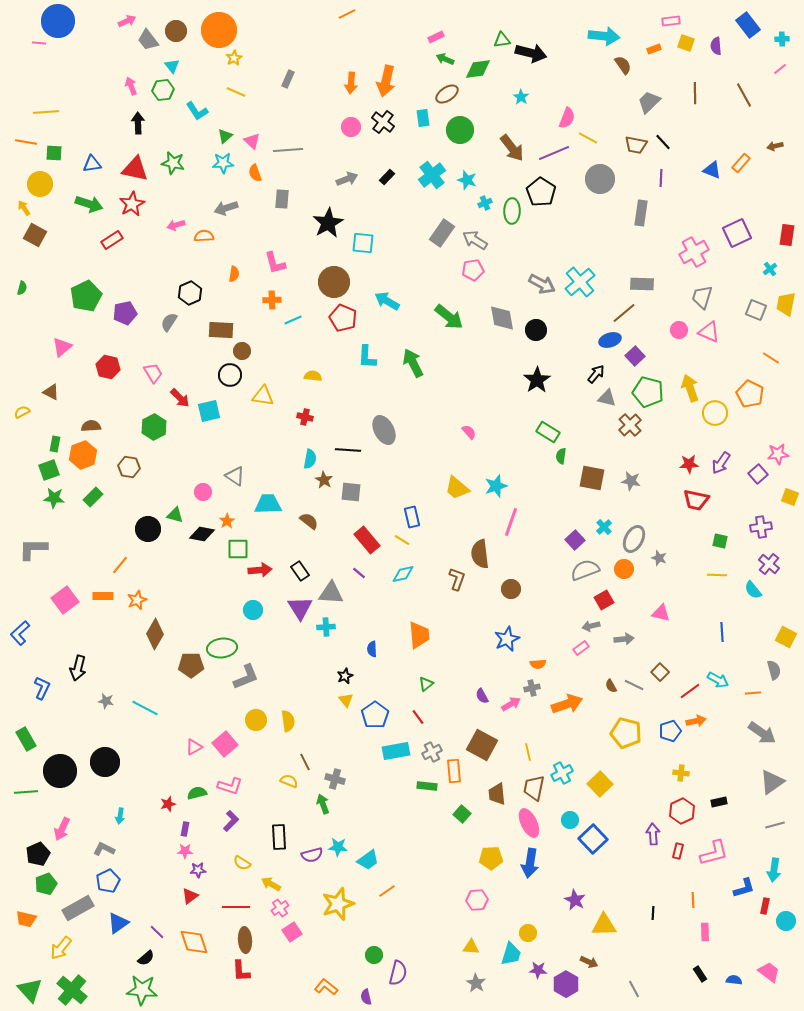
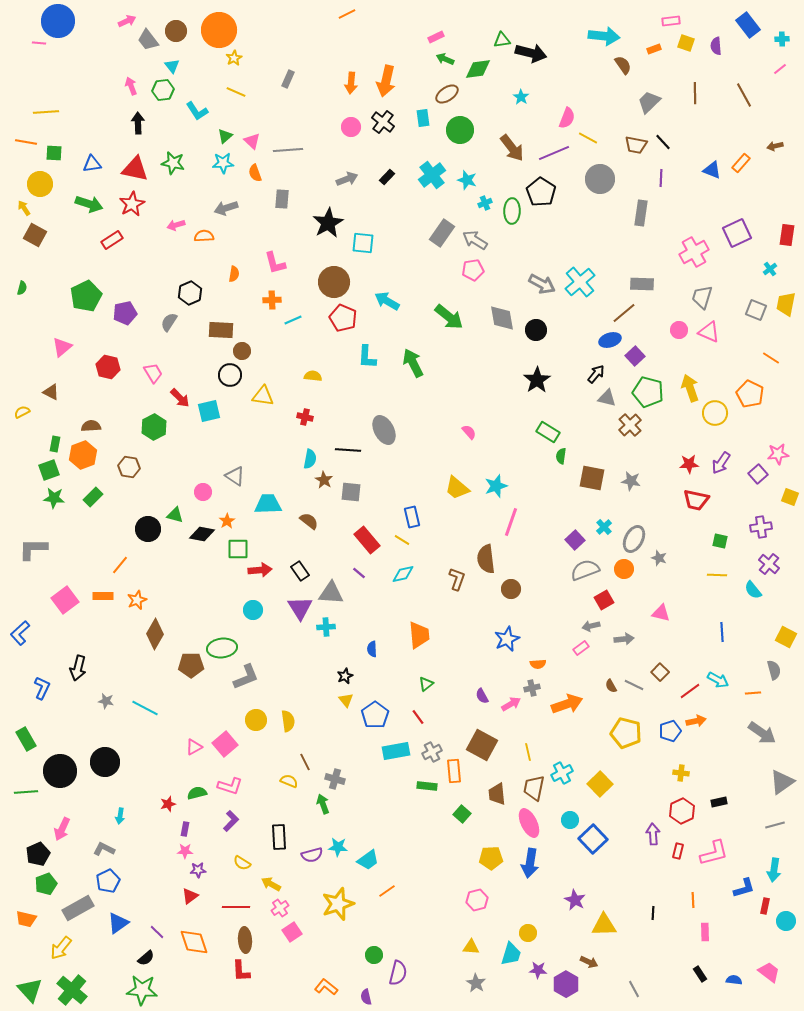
brown semicircle at (480, 554): moved 6 px right, 5 px down
gray triangle at (772, 782): moved 10 px right
pink hexagon at (477, 900): rotated 10 degrees counterclockwise
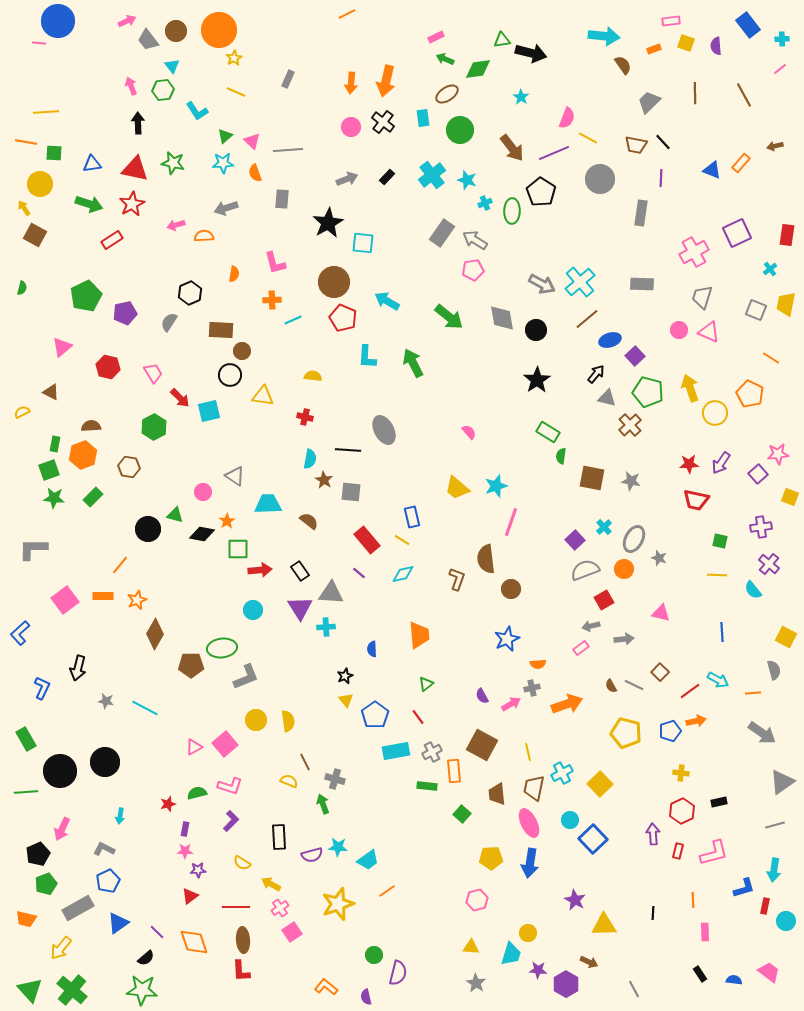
brown line at (624, 313): moved 37 px left, 6 px down
brown ellipse at (245, 940): moved 2 px left
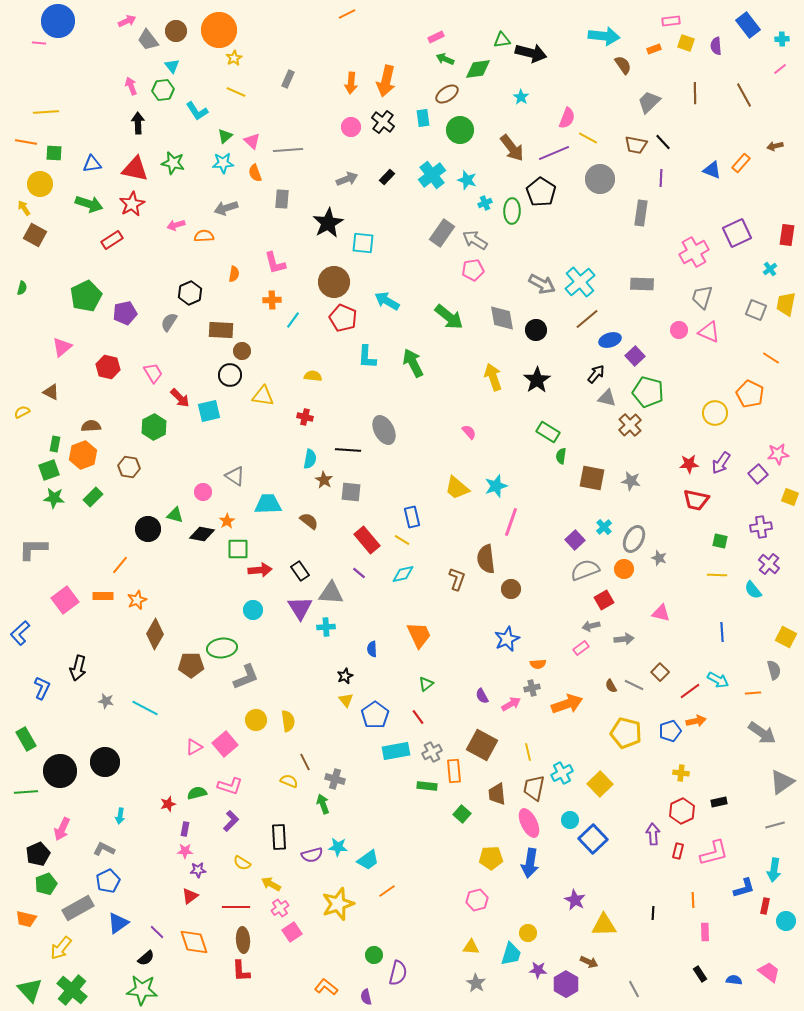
cyan line at (293, 320): rotated 30 degrees counterclockwise
yellow arrow at (690, 388): moved 197 px left, 11 px up
orange trapezoid at (419, 635): rotated 20 degrees counterclockwise
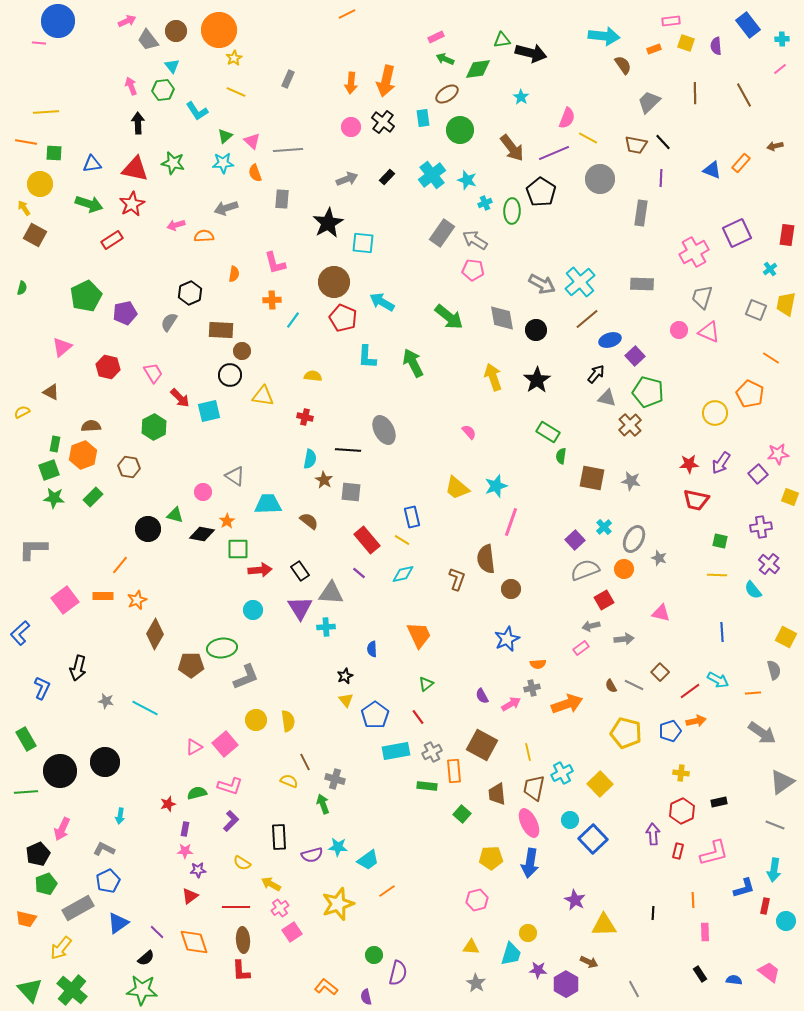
pink pentagon at (473, 270): rotated 15 degrees clockwise
cyan arrow at (387, 301): moved 5 px left, 1 px down
gray line at (775, 825): rotated 36 degrees clockwise
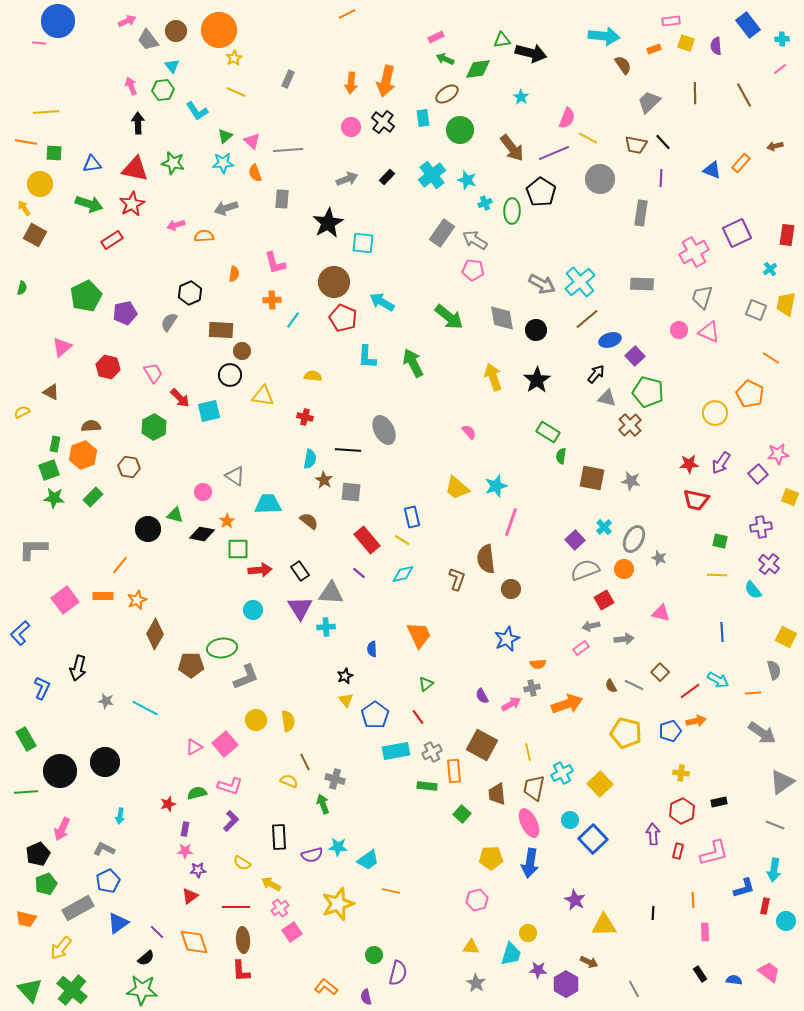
orange line at (387, 891): moved 4 px right; rotated 48 degrees clockwise
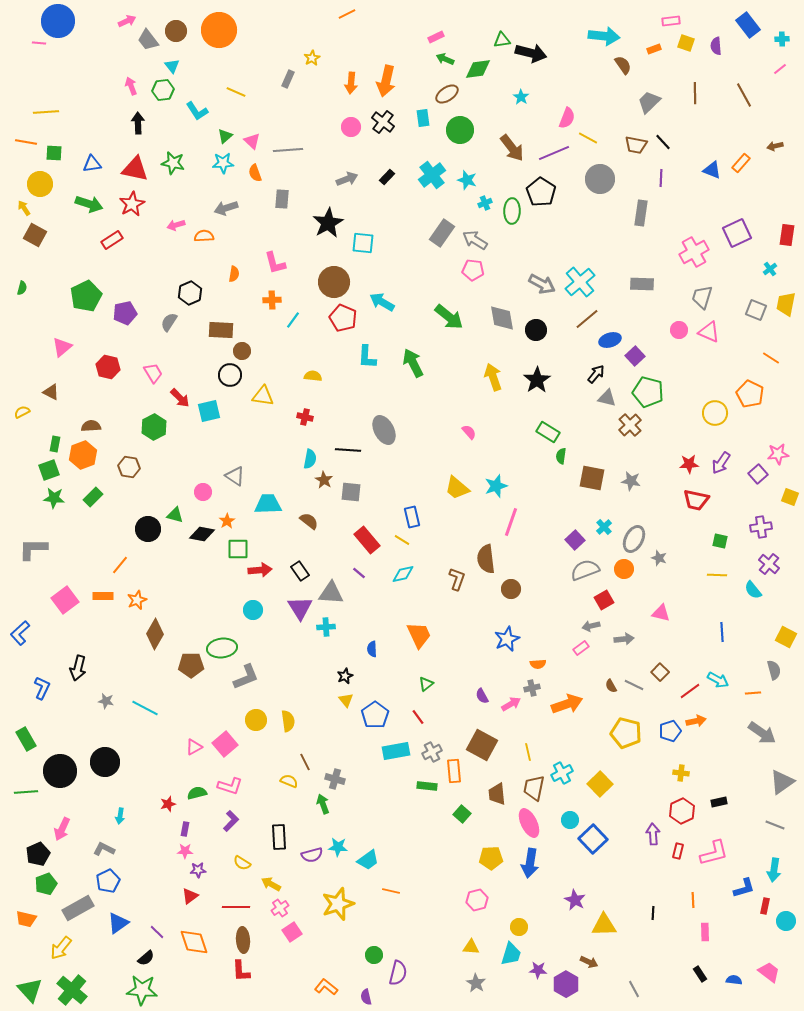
yellow star at (234, 58): moved 78 px right
yellow circle at (528, 933): moved 9 px left, 6 px up
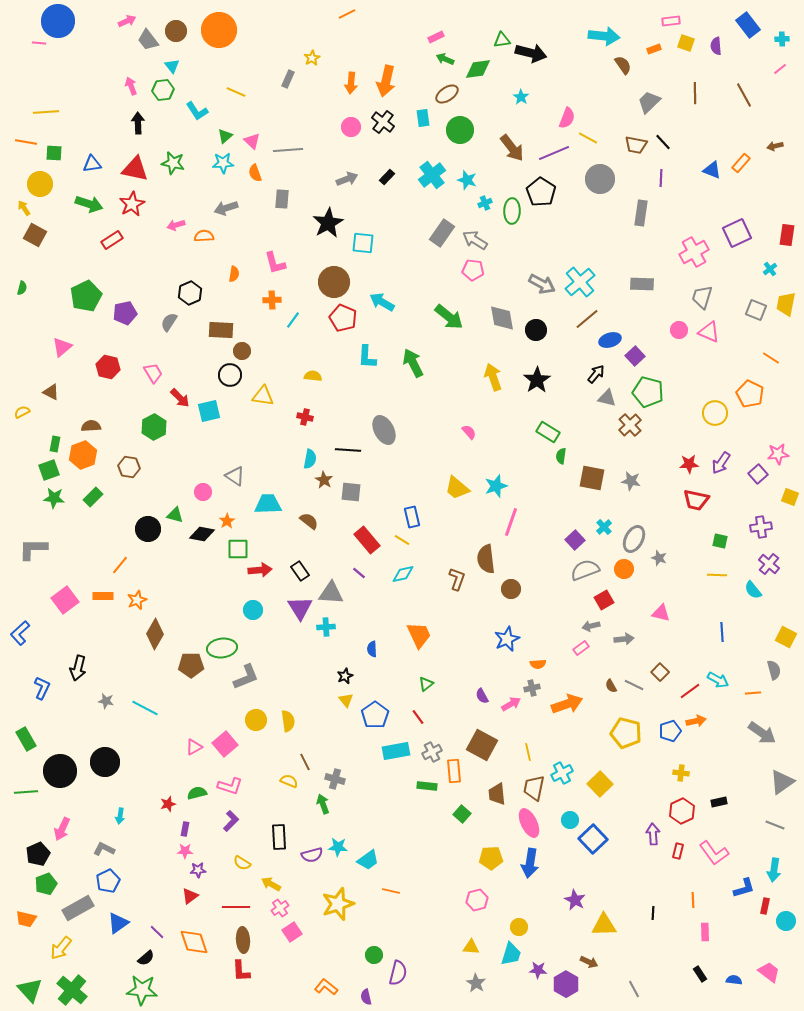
pink L-shape at (714, 853): rotated 68 degrees clockwise
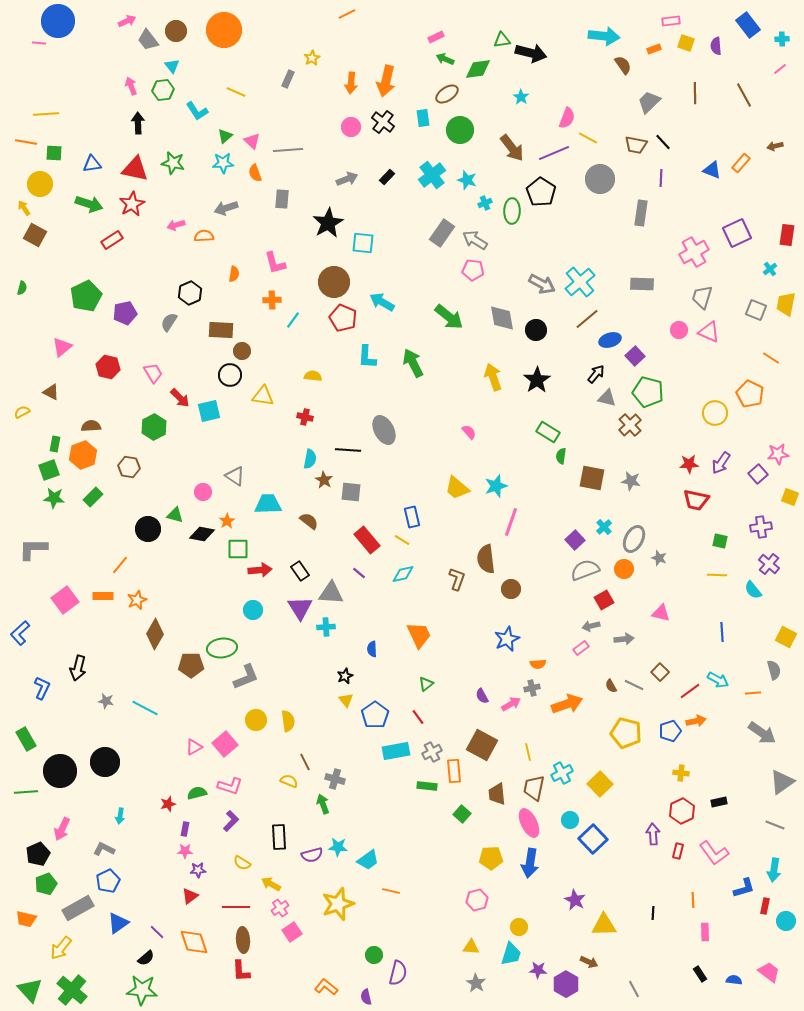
orange circle at (219, 30): moved 5 px right
yellow line at (46, 112): moved 2 px down
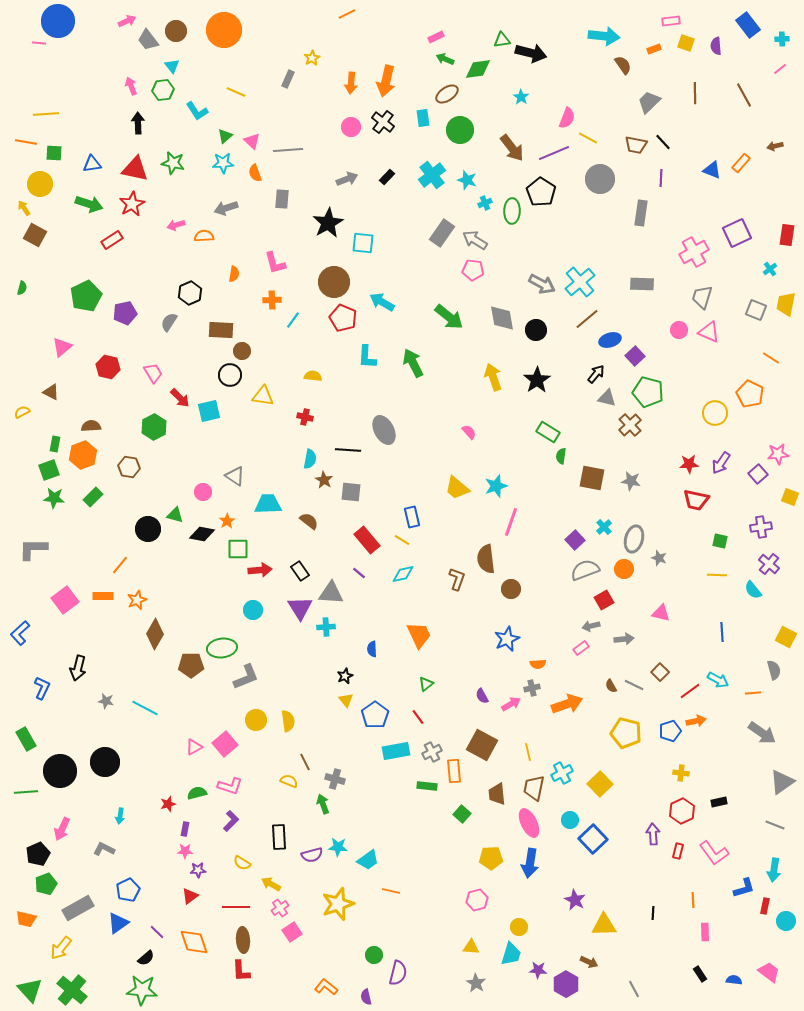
gray ellipse at (634, 539): rotated 12 degrees counterclockwise
blue pentagon at (108, 881): moved 20 px right, 9 px down
